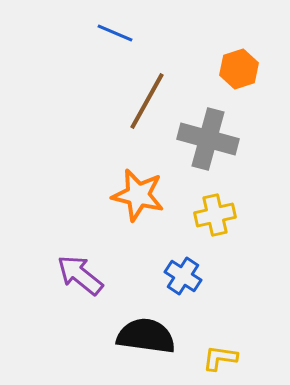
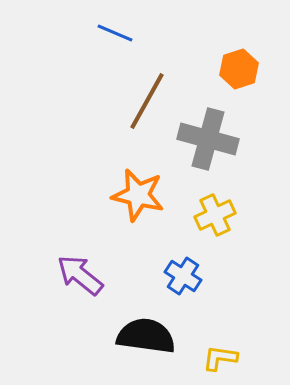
yellow cross: rotated 12 degrees counterclockwise
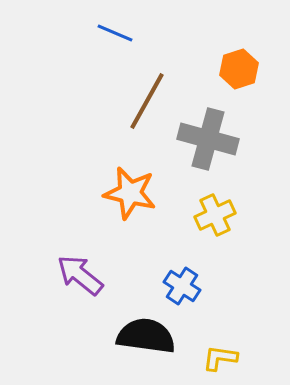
orange star: moved 8 px left, 2 px up
blue cross: moved 1 px left, 10 px down
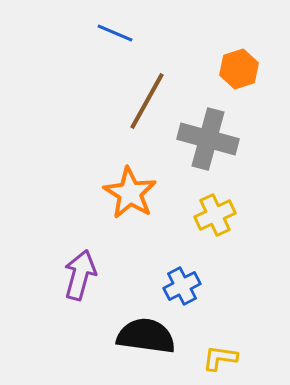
orange star: rotated 18 degrees clockwise
purple arrow: rotated 66 degrees clockwise
blue cross: rotated 30 degrees clockwise
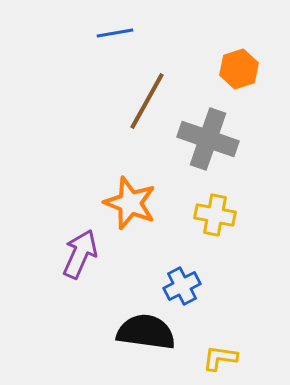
blue line: rotated 33 degrees counterclockwise
gray cross: rotated 4 degrees clockwise
orange star: moved 10 px down; rotated 10 degrees counterclockwise
yellow cross: rotated 36 degrees clockwise
purple arrow: moved 21 px up; rotated 9 degrees clockwise
black semicircle: moved 4 px up
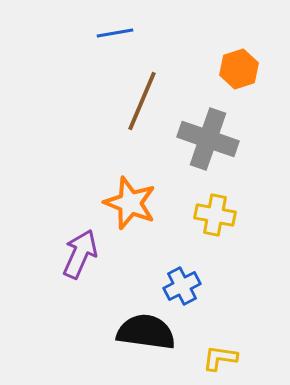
brown line: moved 5 px left; rotated 6 degrees counterclockwise
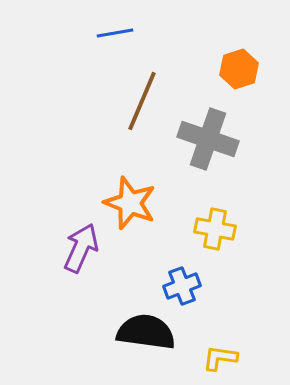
yellow cross: moved 14 px down
purple arrow: moved 1 px right, 6 px up
blue cross: rotated 6 degrees clockwise
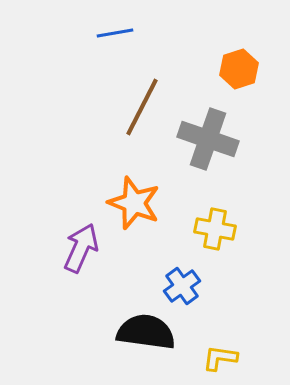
brown line: moved 6 px down; rotated 4 degrees clockwise
orange star: moved 4 px right
blue cross: rotated 15 degrees counterclockwise
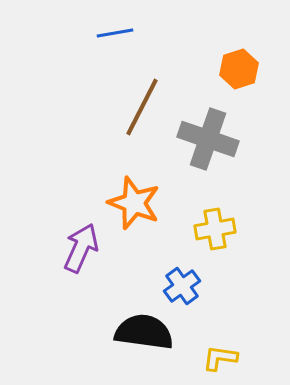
yellow cross: rotated 21 degrees counterclockwise
black semicircle: moved 2 px left
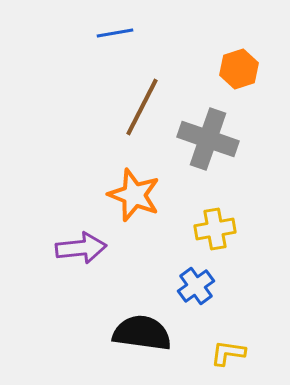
orange star: moved 8 px up
purple arrow: rotated 60 degrees clockwise
blue cross: moved 14 px right
black semicircle: moved 2 px left, 1 px down
yellow L-shape: moved 8 px right, 5 px up
